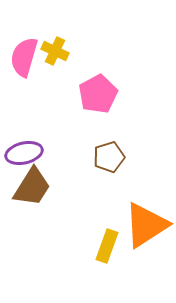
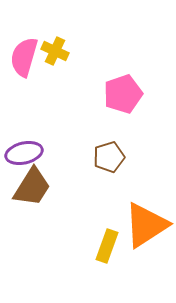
pink pentagon: moved 25 px right; rotated 9 degrees clockwise
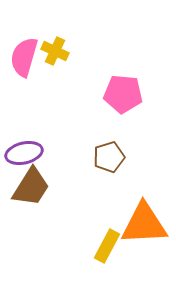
pink pentagon: rotated 24 degrees clockwise
brown trapezoid: moved 1 px left
orange triangle: moved 2 px left, 1 px up; rotated 30 degrees clockwise
yellow rectangle: rotated 8 degrees clockwise
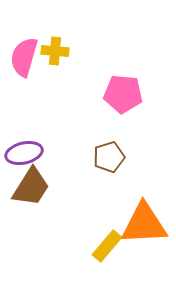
yellow cross: rotated 20 degrees counterclockwise
yellow rectangle: rotated 12 degrees clockwise
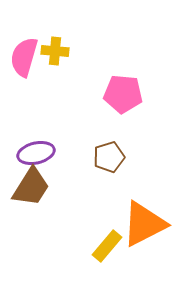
purple ellipse: moved 12 px right
orange triangle: rotated 24 degrees counterclockwise
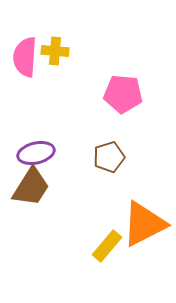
pink semicircle: moved 1 px right; rotated 12 degrees counterclockwise
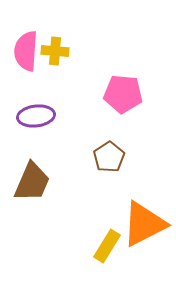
pink semicircle: moved 1 px right, 6 px up
purple ellipse: moved 37 px up; rotated 6 degrees clockwise
brown pentagon: rotated 16 degrees counterclockwise
brown trapezoid: moved 1 px right, 5 px up; rotated 9 degrees counterclockwise
yellow rectangle: rotated 8 degrees counterclockwise
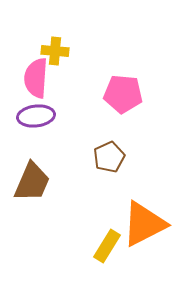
pink semicircle: moved 10 px right, 27 px down
brown pentagon: rotated 8 degrees clockwise
